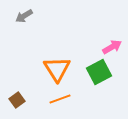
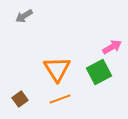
brown square: moved 3 px right, 1 px up
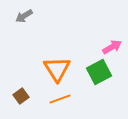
brown square: moved 1 px right, 3 px up
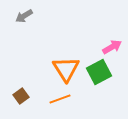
orange triangle: moved 9 px right
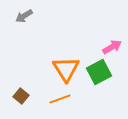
brown square: rotated 14 degrees counterclockwise
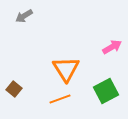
green square: moved 7 px right, 19 px down
brown square: moved 7 px left, 7 px up
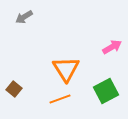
gray arrow: moved 1 px down
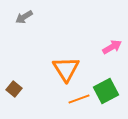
orange line: moved 19 px right
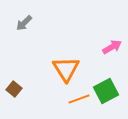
gray arrow: moved 6 px down; rotated 12 degrees counterclockwise
